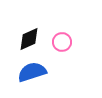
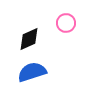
pink circle: moved 4 px right, 19 px up
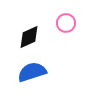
black diamond: moved 2 px up
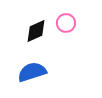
black diamond: moved 7 px right, 6 px up
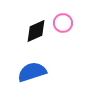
pink circle: moved 3 px left
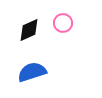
black diamond: moved 7 px left, 1 px up
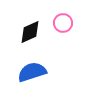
black diamond: moved 1 px right, 2 px down
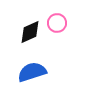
pink circle: moved 6 px left
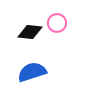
black diamond: rotated 30 degrees clockwise
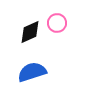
black diamond: rotated 30 degrees counterclockwise
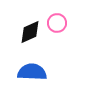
blue semicircle: rotated 20 degrees clockwise
